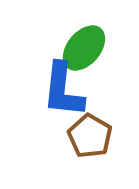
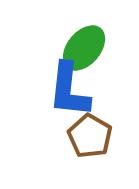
blue L-shape: moved 6 px right
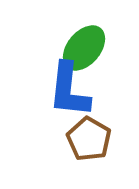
brown pentagon: moved 1 px left, 3 px down
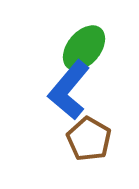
blue L-shape: rotated 34 degrees clockwise
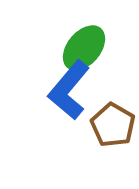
brown pentagon: moved 24 px right, 14 px up
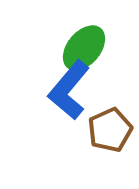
brown pentagon: moved 3 px left, 5 px down; rotated 18 degrees clockwise
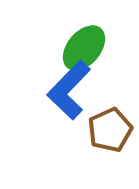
blue L-shape: rotated 4 degrees clockwise
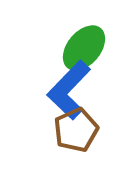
brown pentagon: moved 34 px left
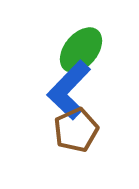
green ellipse: moved 3 px left, 2 px down
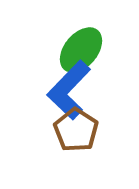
brown pentagon: rotated 15 degrees counterclockwise
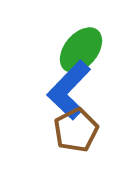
brown pentagon: rotated 12 degrees clockwise
